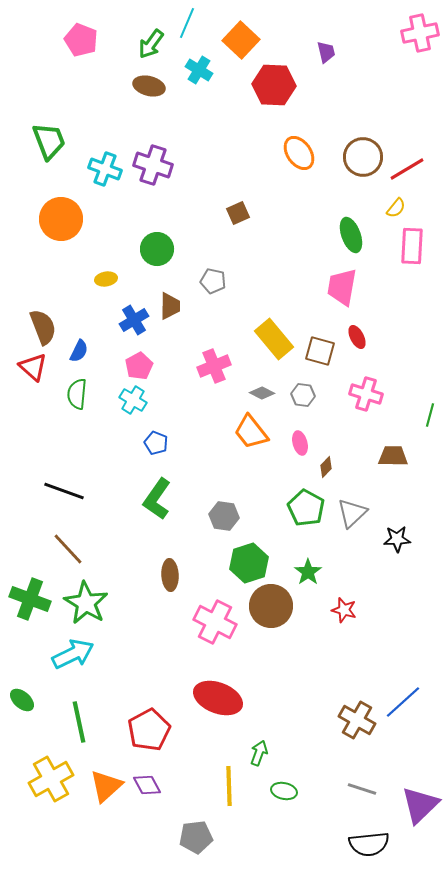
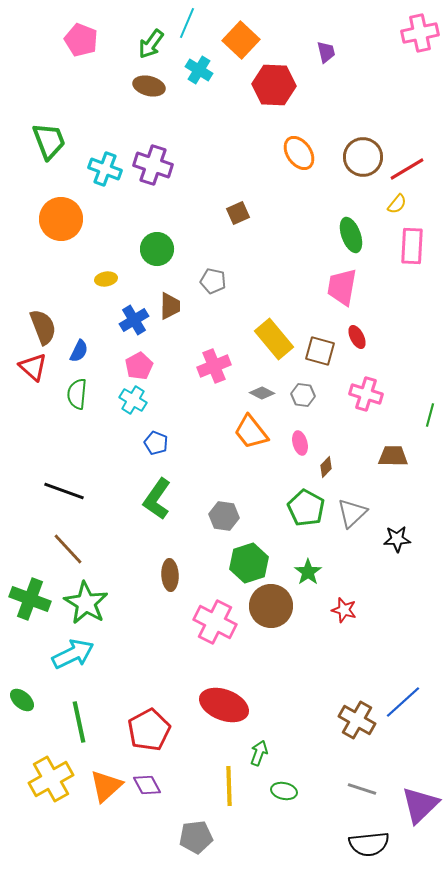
yellow semicircle at (396, 208): moved 1 px right, 4 px up
red ellipse at (218, 698): moved 6 px right, 7 px down
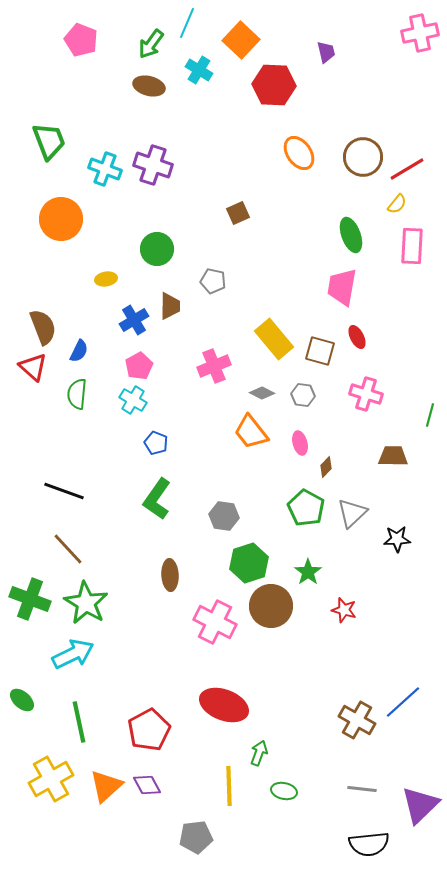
gray line at (362, 789): rotated 12 degrees counterclockwise
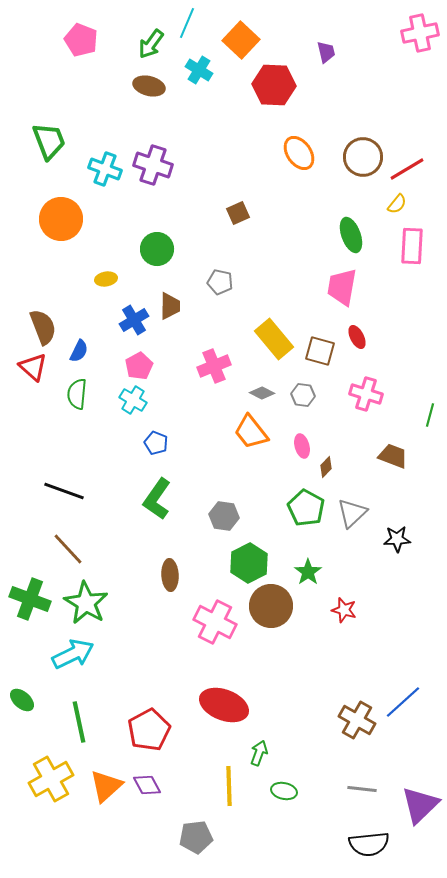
gray pentagon at (213, 281): moved 7 px right, 1 px down
pink ellipse at (300, 443): moved 2 px right, 3 px down
brown trapezoid at (393, 456): rotated 20 degrees clockwise
green hexagon at (249, 563): rotated 9 degrees counterclockwise
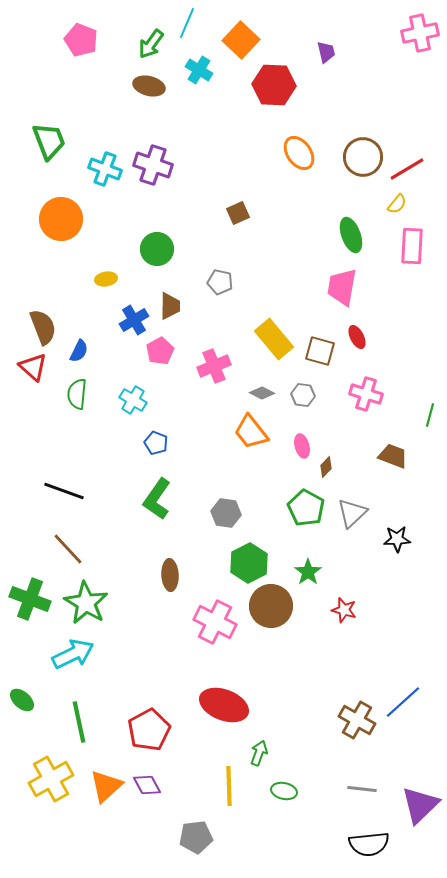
pink pentagon at (139, 366): moved 21 px right, 15 px up
gray hexagon at (224, 516): moved 2 px right, 3 px up
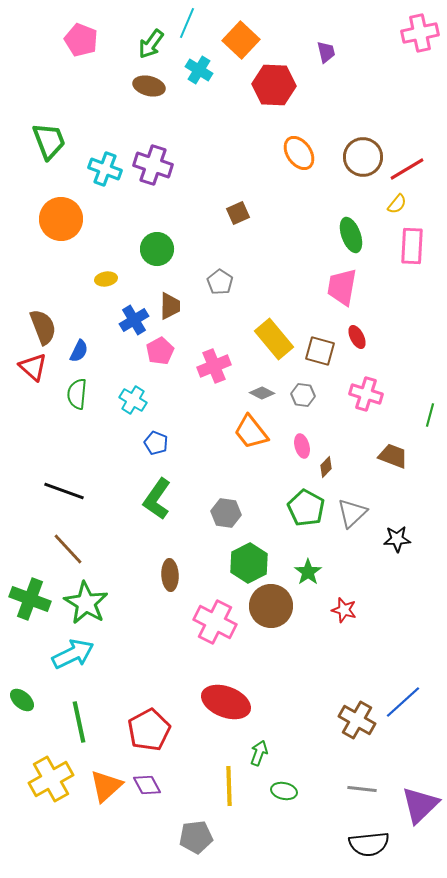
gray pentagon at (220, 282): rotated 20 degrees clockwise
red ellipse at (224, 705): moved 2 px right, 3 px up
